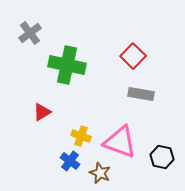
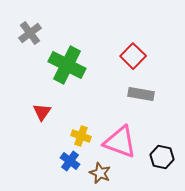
green cross: rotated 15 degrees clockwise
red triangle: rotated 24 degrees counterclockwise
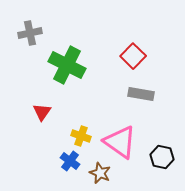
gray cross: rotated 25 degrees clockwise
pink triangle: rotated 15 degrees clockwise
